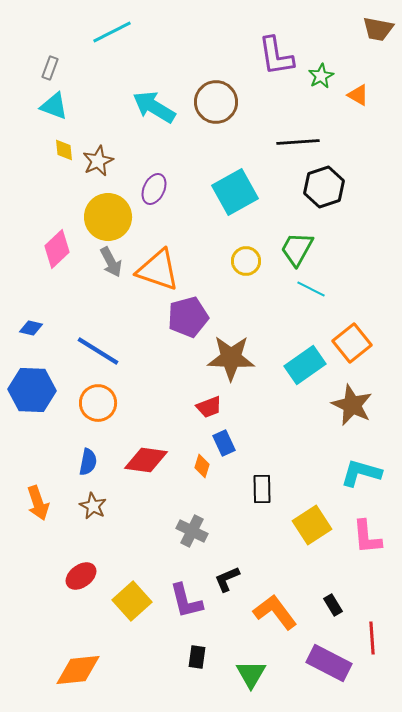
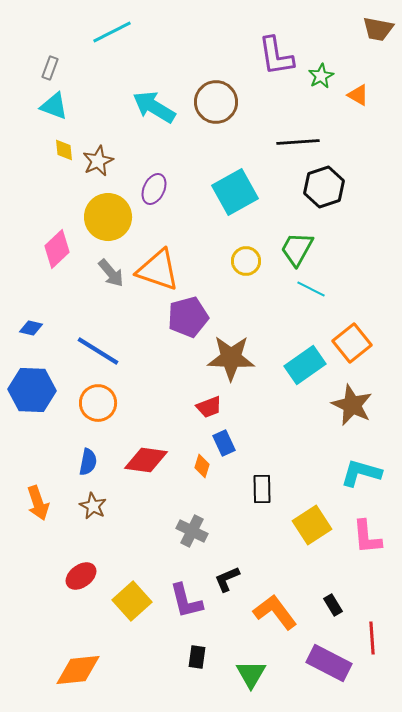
gray arrow at (111, 262): moved 11 px down; rotated 12 degrees counterclockwise
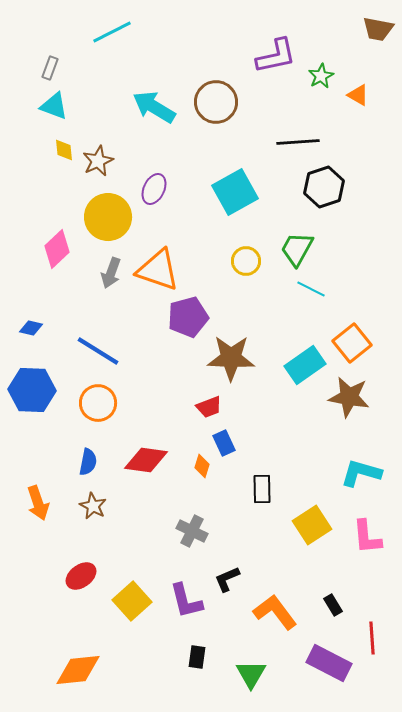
purple L-shape at (276, 56): rotated 93 degrees counterclockwise
gray arrow at (111, 273): rotated 60 degrees clockwise
brown star at (352, 405): moved 3 px left, 8 px up; rotated 15 degrees counterclockwise
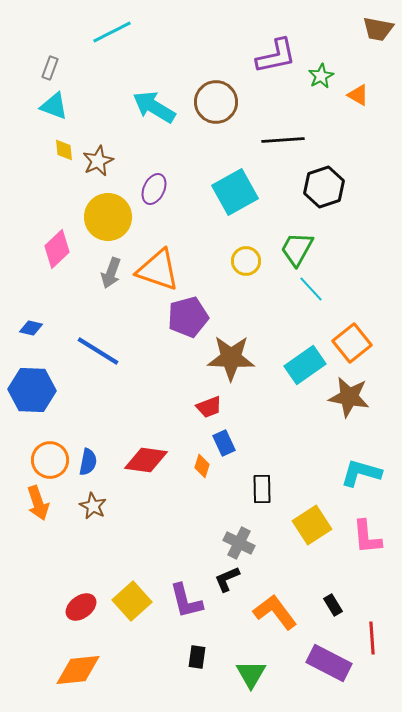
black line at (298, 142): moved 15 px left, 2 px up
cyan line at (311, 289): rotated 20 degrees clockwise
orange circle at (98, 403): moved 48 px left, 57 px down
gray cross at (192, 531): moved 47 px right, 12 px down
red ellipse at (81, 576): moved 31 px down
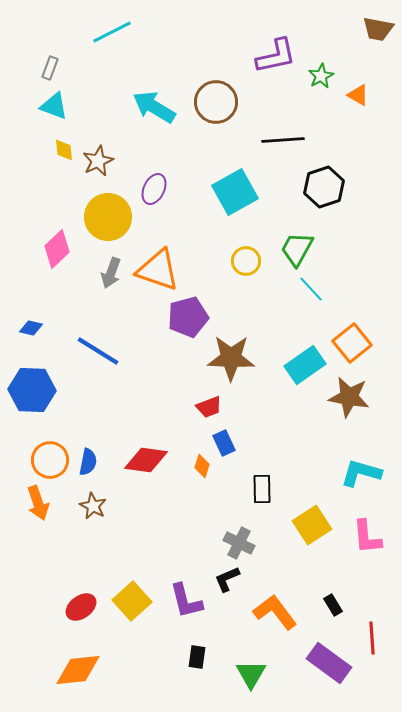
purple rectangle at (329, 663): rotated 9 degrees clockwise
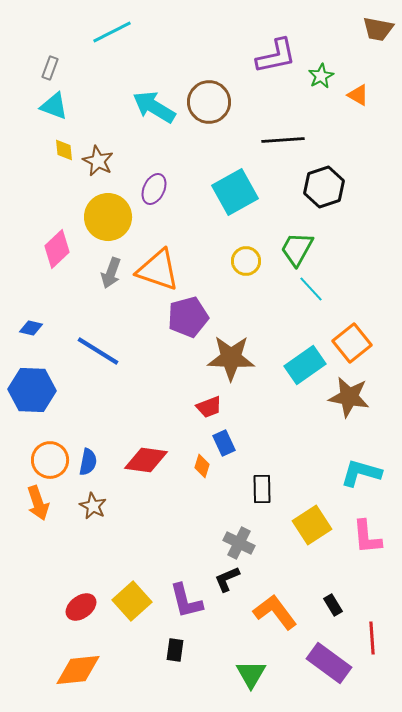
brown circle at (216, 102): moved 7 px left
brown star at (98, 161): rotated 20 degrees counterclockwise
black rectangle at (197, 657): moved 22 px left, 7 px up
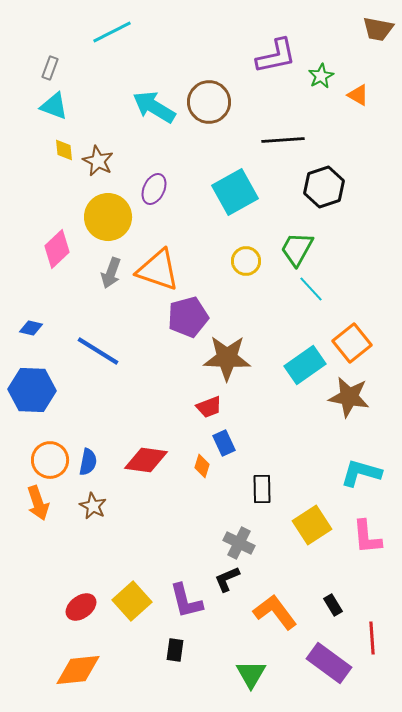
brown star at (231, 358): moved 4 px left
